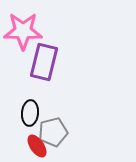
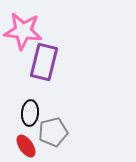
pink star: rotated 6 degrees clockwise
red ellipse: moved 11 px left
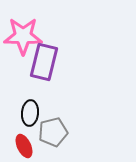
pink star: moved 5 px down; rotated 6 degrees counterclockwise
red ellipse: moved 2 px left; rotated 10 degrees clockwise
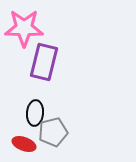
pink star: moved 1 px right, 8 px up
black ellipse: moved 5 px right
red ellipse: moved 2 px up; rotated 45 degrees counterclockwise
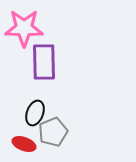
purple rectangle: rotated 15 degrees counterclockwise
black ellipse: rotated 15 degrees clockwise
gray pentagon: rotated 8 degrees counterclockwise
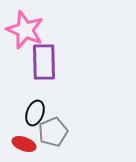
pink star: moved 1 px right, 2 px down; rotated 21 degrees clockwise
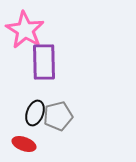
pink star: rotated 9 degrees clockwise
gray pentagon: moved 5 px right, 16 px up; rotated 8 degrees clockwise
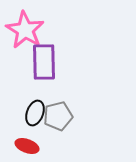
red ellipse: moved 3 px right, 2 px down
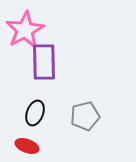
pink star: rotated 12 degrees clockwise
gray pentagon: moved 27 px right
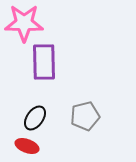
pink star: moved 1 px left, 7 px up; rotated 30 degrees clockwise
black ellipse: moved 5 px down; rotated 15 degrees clockwise
